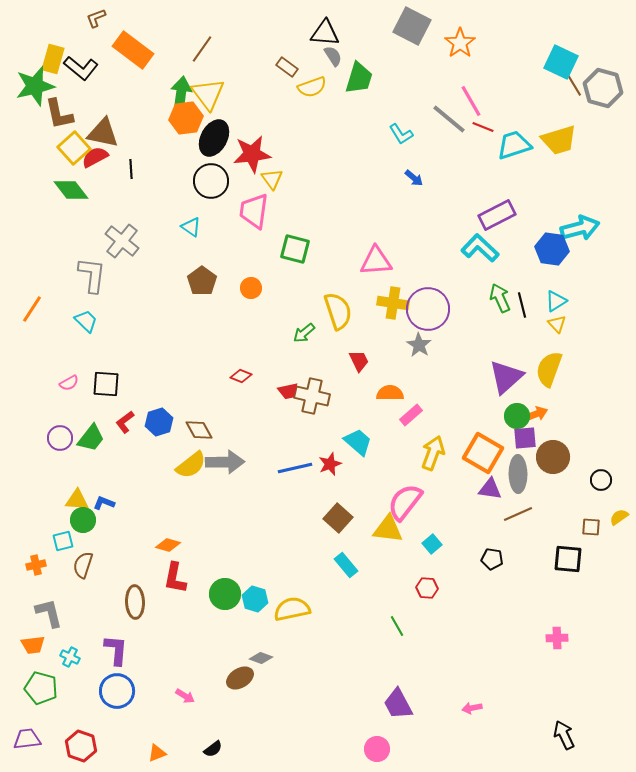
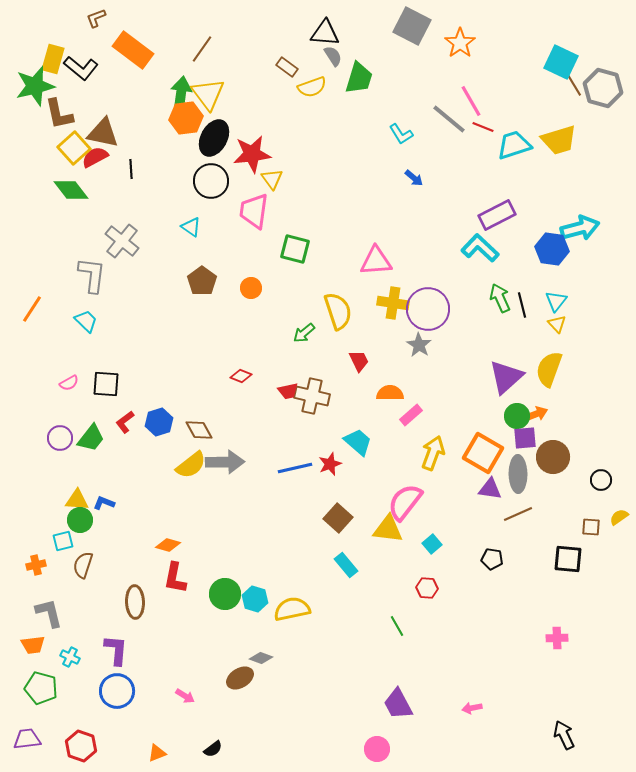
cyan triangle at (556, 301): rotated 20 degrees counterclockwise
green circle at (83, 520): moved 3 px left
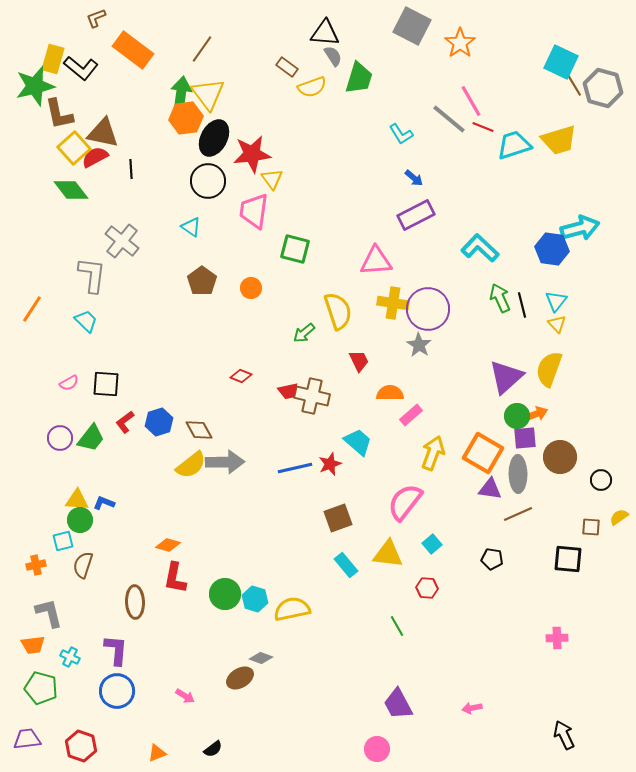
black circle at (211, 181): moved 3 px left
purple rectangle at (497, 215): moved 81 px left
brown circle at (553, 457): moved 7 px right
brown square at (338, 518): rotated 28 degrees clockwise
yellow triangle at (388, 529): moved 25 px down
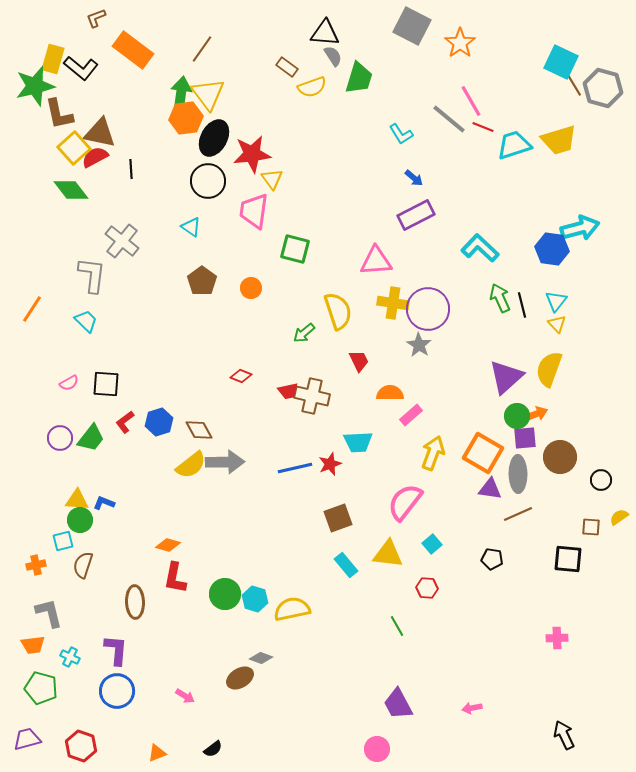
brown triangle at (103, 133): moved 3 px left
cyan trapezoid at (358, 442): rotated 136 degrees clockwise
purple trapezoid at (27, 739): rotated 8 degrees counterclockwise
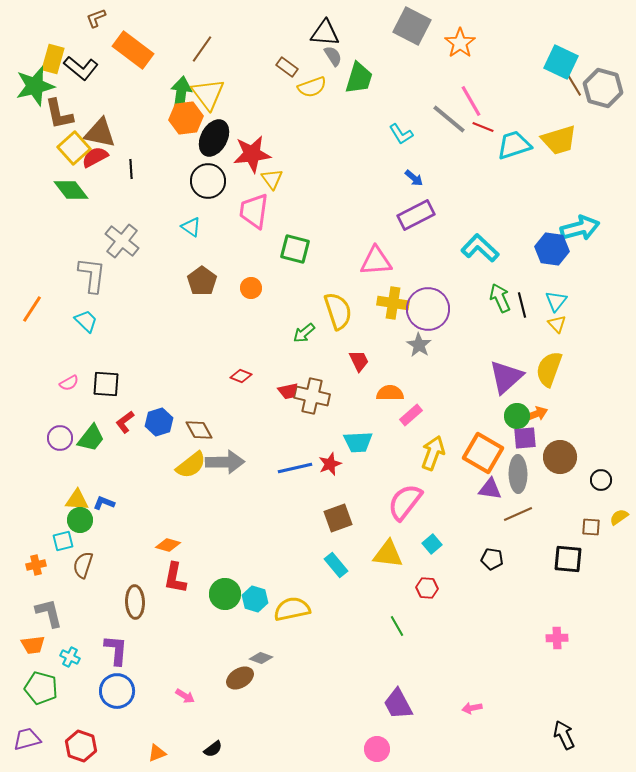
cyan rectangle at (346, 565): moved 10 px left
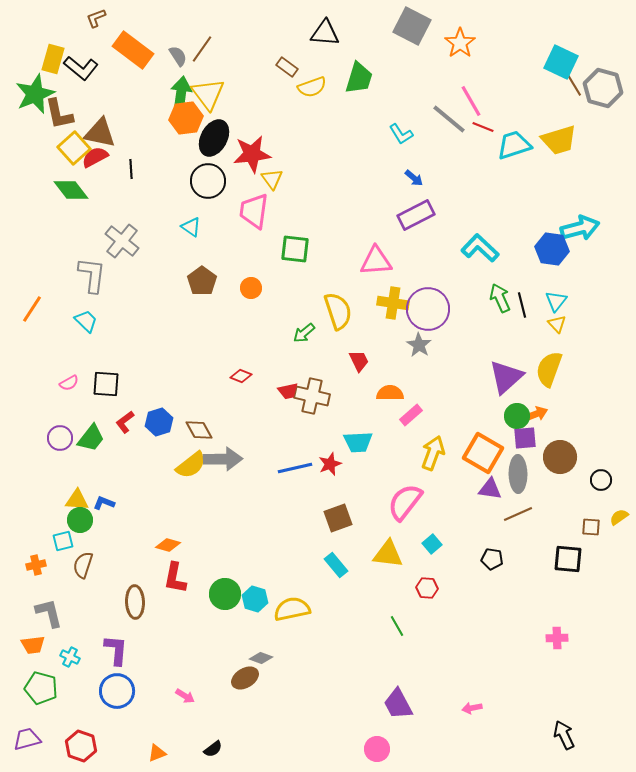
gray semicircle at (333, 56): moved 155 px left
green star at (35, 86): moved 8 px down; rotated 9 degrees counterclockwise
green square at (295, 249): rotated 8 degrees counterclockwise
gray arrow at (225, 462): moved 2 px left, 3 px up
brown ellipse at (240, 678): moved 5 px right
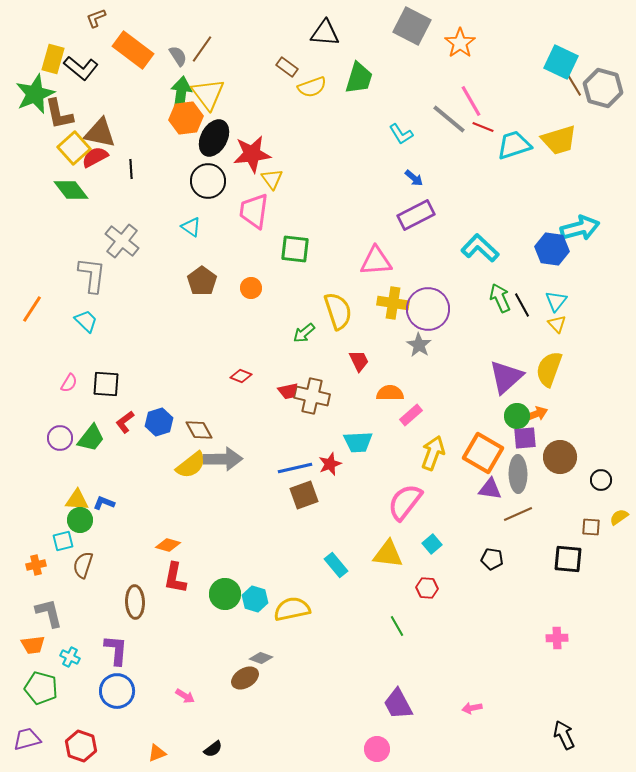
black line at (522, 305): rotated 15 degrees counterclockwise
pink semicircle at (69, 383): rotated 30 degrees counterclockwise
brown square at (338, 518): moved 34 px left, 23 px up
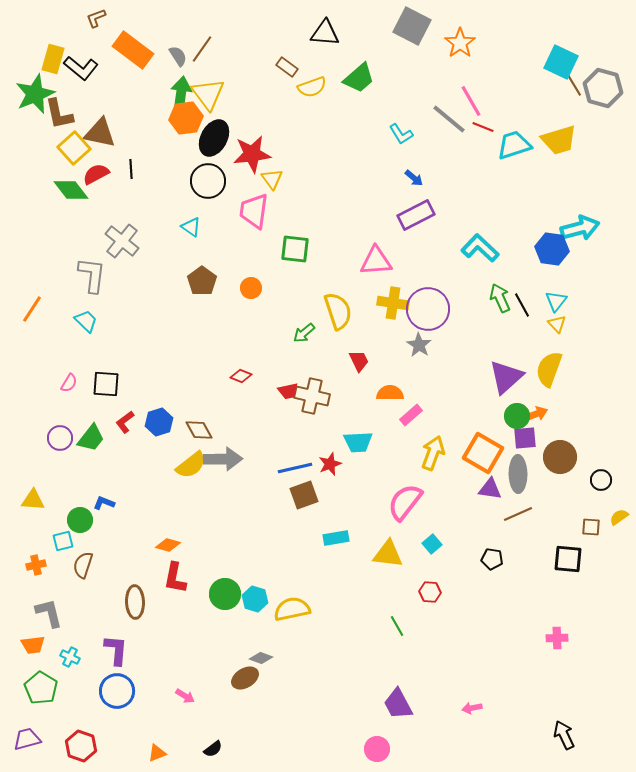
green trapezoid at (359, 78): rotated 32 degrees clockwise
red semicircle at (95, 157): moved 1 px right, 17 px down
yellow triangle at (77, 500): moved 44 px left
cyan rectangle at (336, 565): moved 27 px up; rotated 60 degrees counterclockwise
red hexagon at (427, 588): moved 3 px right, 4 px down
green pentagon at (41, 688): rotated 16 degrees clockwise
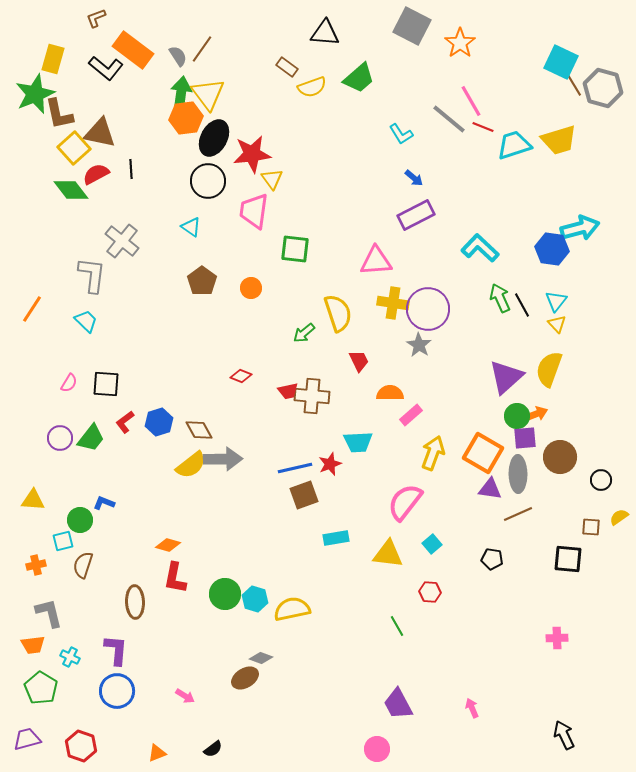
black L-shape at (81, 68): moved 25 px right
yellow semicircle at (338, 311): moved 2 px down
brown cross at (312, 396): rotated 8 degrees counterclockwise
pink arrow at (472, 708): rotated 78 degrees clockwise
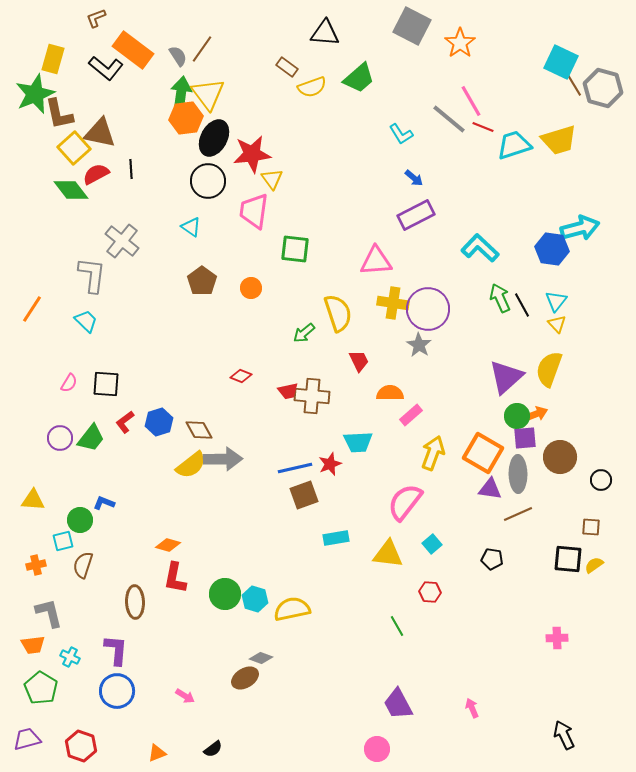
yellow semicircle at (619, 517): moved 25 px left, 48 px down
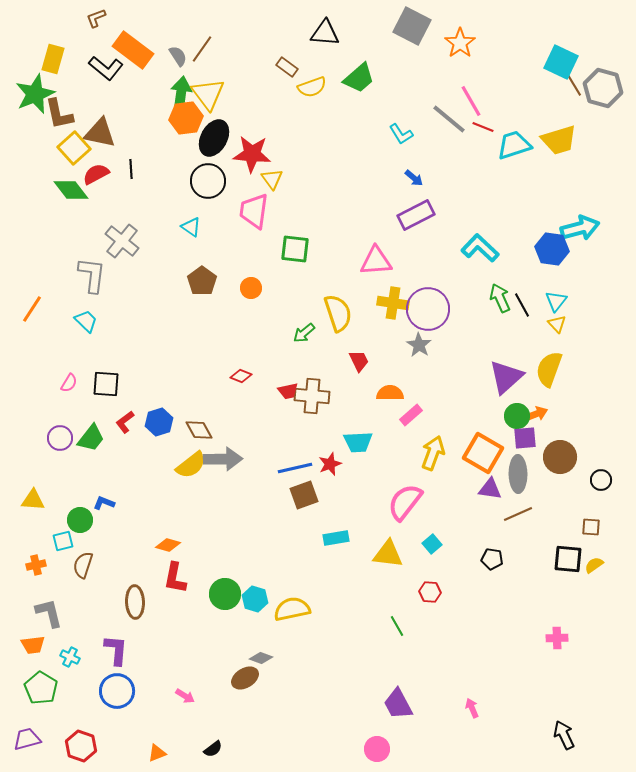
red star at (252, 154): rotated 12 degrees clockwise
